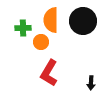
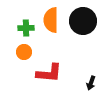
green cross: moved 3 px right
orange circle: moved 17 px left, 10 px down
red L-shape: rotated 116 degrees counterclockwise
black arrow: rotated 16 degrees clockwise
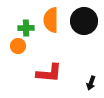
black circle: moved 1 px right
orange circle: moved 6 px left, 6 px up
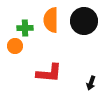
green cross: moved 1 px left
orange circle: moved 3 px left
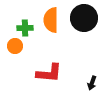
black circle: moved 3 px up
black arrow: moved 1 px right
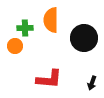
black circle: moved 20 px down
red L-shape: moved 6 px down
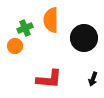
green cross: rotated 21 degrees counterclockwise
black arrow: moved 1 px right, 4 px up
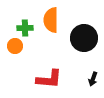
green cross: rotated 21 degrees clockwise
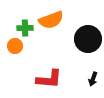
orange semicircle: rotated 110 degrees counterclockwise
black circle: moved 4 px right, 1 px down
